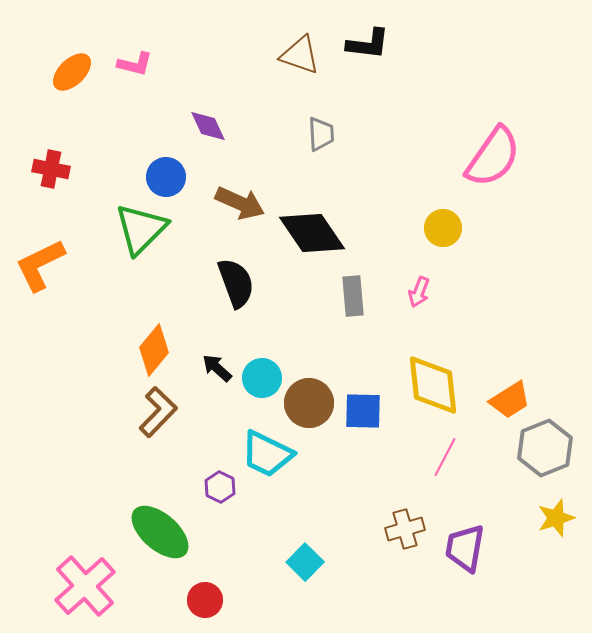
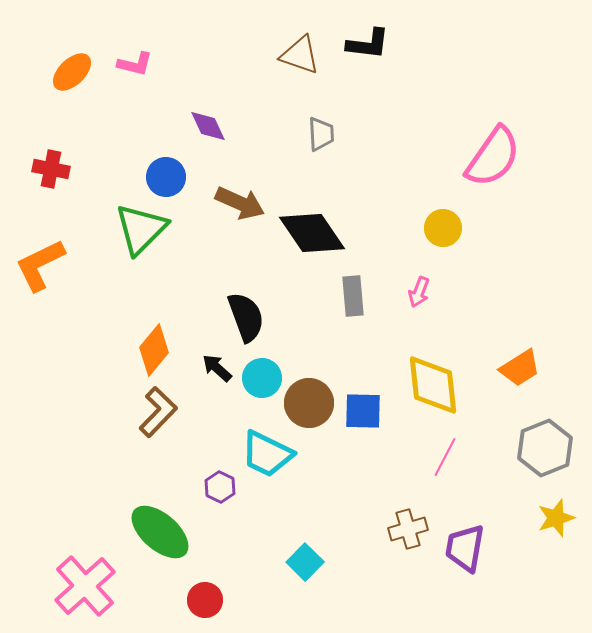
black semicircle: moved 10 px right, 34 px down
orange trapezoid: moved 10 px right, 32 px up
brown cross: moved 3 px right
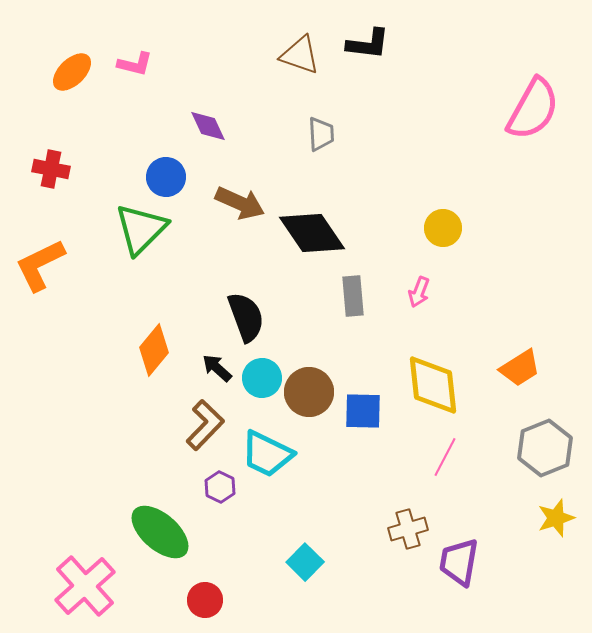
pink semicircle: moved 40 px right, 48 px up; rotated 6 degrees counterclockwise
brown circle: moved 11 px up
brown L-shape: moved 47 px right, 13 px down
purple trapezoid: moved 6 px left, 14 px down
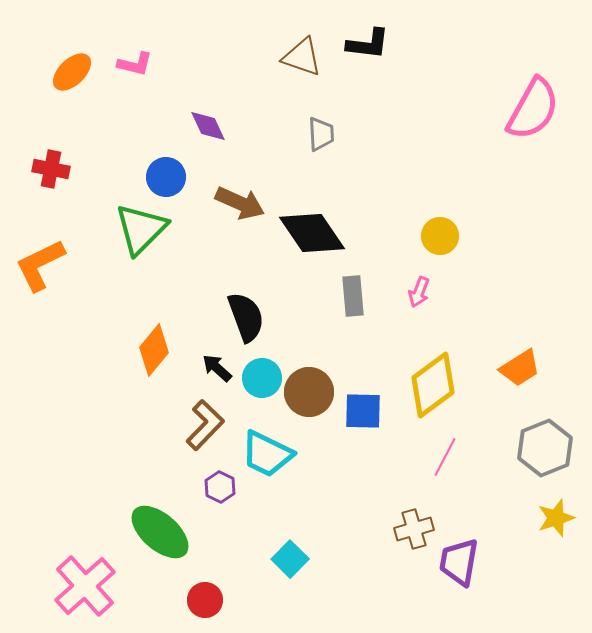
brown triangle: moved 2 px right, 2 px down
yellow circle: moved 3 px left, 8 px down
yellow diamond: rotated 60 degrees clockwise
brown cross: moved 6 px right
cyan square: moved 15 px left, 3 px up
